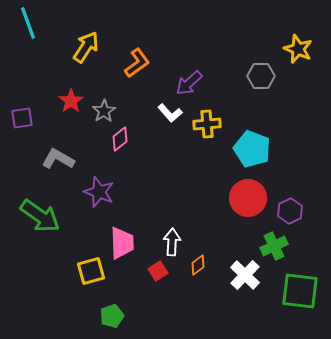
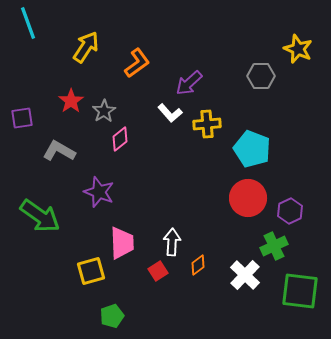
gray L-shape: moved 1 px right, 8 px up
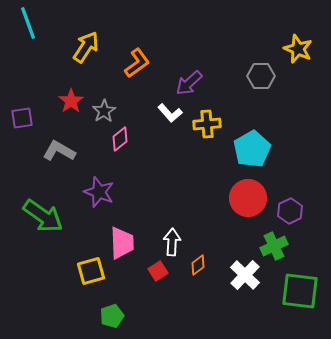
cyan pentagon: rotated 21 degrees clockwise
green arrow: moved 3 px right
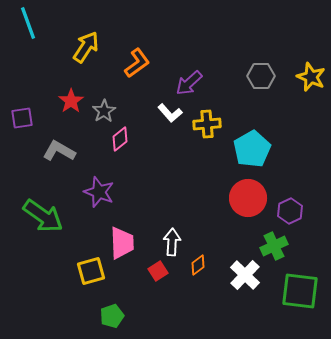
yellow star: moved 13 px right, 28 px down
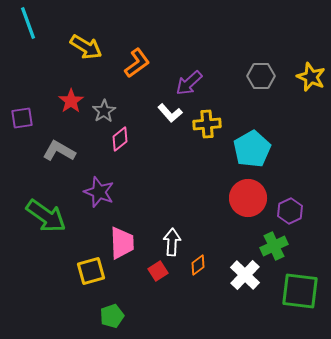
yellow arrow: rotated 88 degrees clockwise
green arrow: moved 3 px right
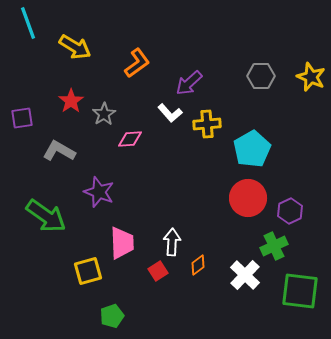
yellow arrow: moved 11 px left
gray star: moved 3 px down
pink diamond: moved 10 px right; rotated 35 degrees clockwise
yellow square: moved 3 px left
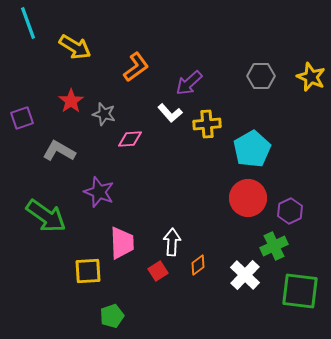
orange L-shape: moved 1 px left, 4 px down
gray star: rotated 25 degrees counterclockwise
purple square: rotated 10 degrees counterclockwise
yellow square: rotated 12 degrees clockwise
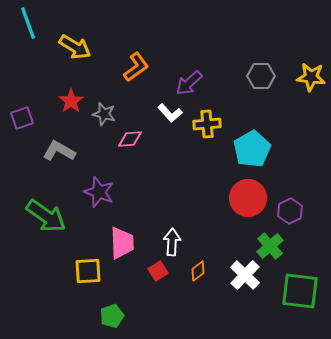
yellow star: rotated 16 degrees counterclockwise
green cross: moved 4 px left; rotated 16 degrees counterclockwise
orange diamond: moved 6 px down
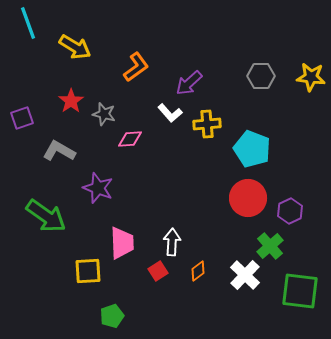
cyan pentagon: rotated 21 degrees counterclockwise
purple star: moved 1 px left, 4 px up
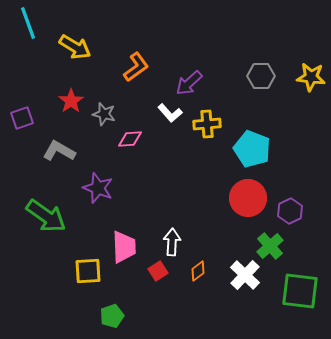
pink trapezoid: moved 2 px right, 4 px down
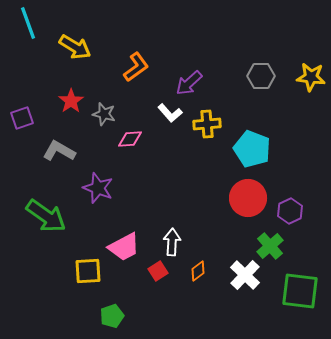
pink trapezoid: rotated 64 degrees clockwise
